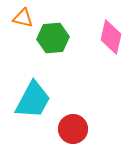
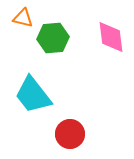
pink diamond: rotated 20 degrees counterclockwise
cyan trapezoid: moved 5 px up; rotated 114 degrees clockwise
red circle: moved 3 px left, 5 px down
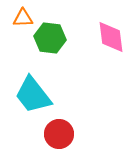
orange triangle: rotated 15 degrees counterclockwise
green hexagon: moved 3 px left; rotated 12 degrees clockwise
red circle: moved 11 px left
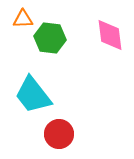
orange triangle: moved 1 px down
pink diamond: moved 1 px left, 2 px up
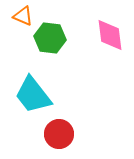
orange triangle: moved 3 px up; rotated 25 degrees clockwise
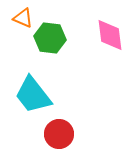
orange triangle: moved 2 px down
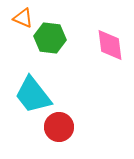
pink diamond: moved 10 px down
red circle: moved 7 px up
